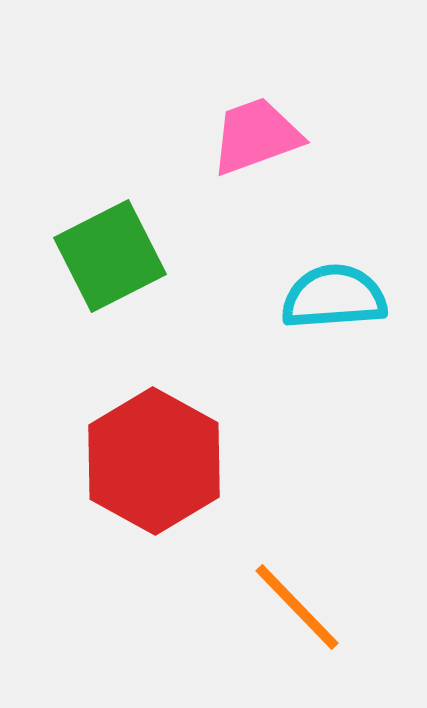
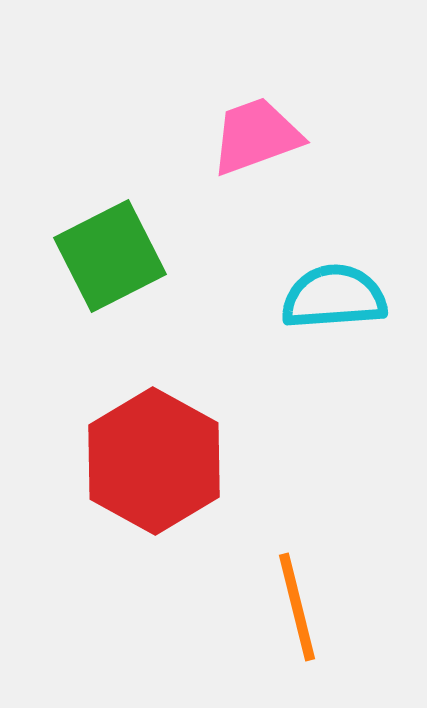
orange line: rotated 30 degrees clockwise
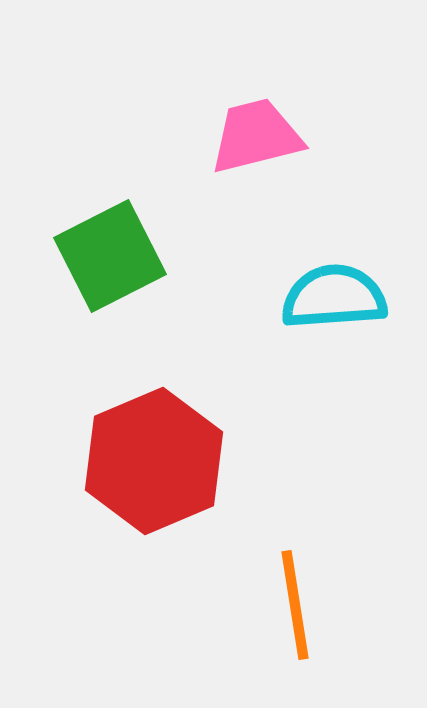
pink trapezoid: rotated 6 degrees clockwise
red hexagon: rotated 8 degrees clockwise
orange line: moved 2 px left, 2 px up; rotated 5 degrees clockwise
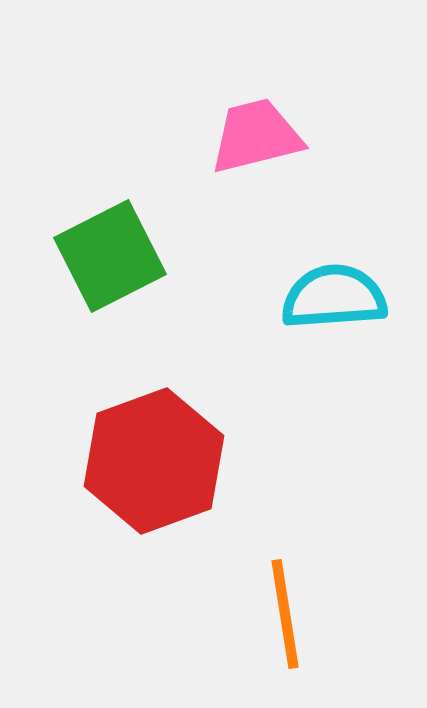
red hexagon: rotated 3 degrees clockwise
orange line: moved 10 px left, 9 px down
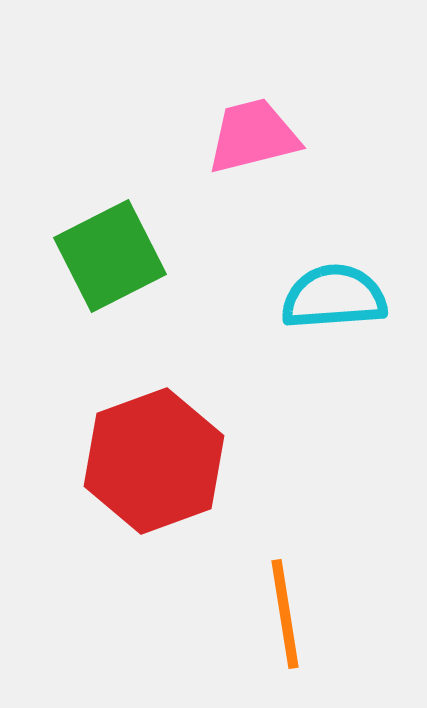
pink trapezoid: moved 3 px left
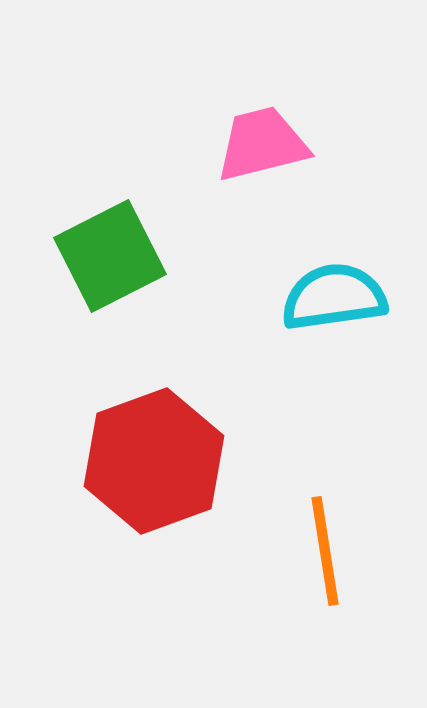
pink trapezoid: moved 9 px right, 8 px down
cyan semicircle: rotated 4 degrees counterclockwise
orange line: moved 40 px right, 63 px up
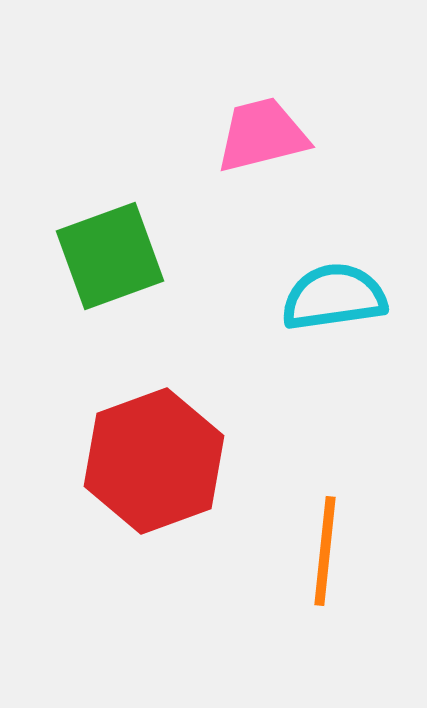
pink trapezoid: moved 9 px up
green square: rotated 7 degrees clockwise
orange line: rotated 15 degrees clockwise
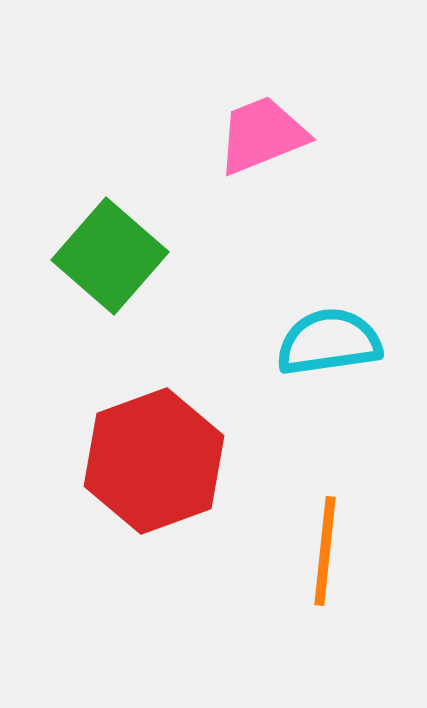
pink trapezoid: rotated 8 degrees counterclockwise
green square: rotated 29 degrees counterclockwise
cyan semicircle: moved 5 px left, 45 px down
